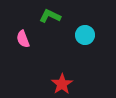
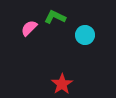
green L-shape: moved 5 px right, 1 px down
pink semicircle: moved 6 px right, 11 px up; rotated 66 degrees clockwise
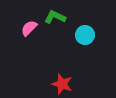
red star: rotated 20 degrees counterclockwise
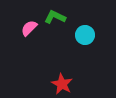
red star: rotated 10 degrees clockwise
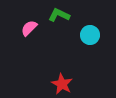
green L-shape: moved 4 px right, 2 px up
cyan circle: moved 5 px right
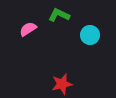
pink semicircle: moved 1 px left, 1 px down; rotated 12 degrees clockwise
red star: rotated 30 degrees clockwise
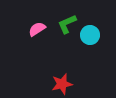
green L-shape: moved 8 px right, 9 px down; rotated 50 degrees counterclockwise
pink semicircle: moved 9 px right
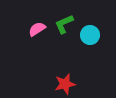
green L-shape: moved 3 px left
red star: moved 3 px right
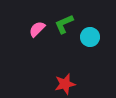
pink semicircle: rotated 12 degrees counterclockwise
cyan circle: moved 2 px down
